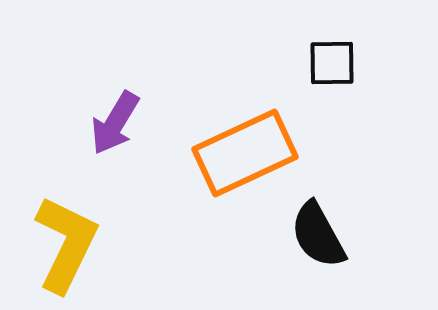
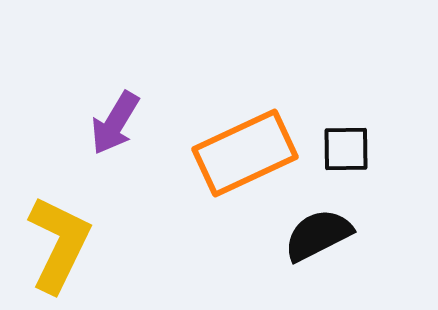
black square: moved 14 px right, 86 px down
black semicircle: rotated 92 degrees clockwise
yellow L-shape: moved 7 px left
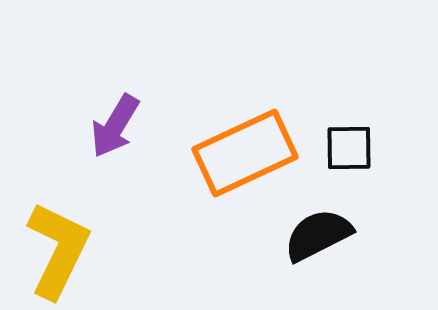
purple arrow: moved 3 px down
black square: moved 3 px right, 1 px up
yellow L-shape: moved 1 px left, 6 px down
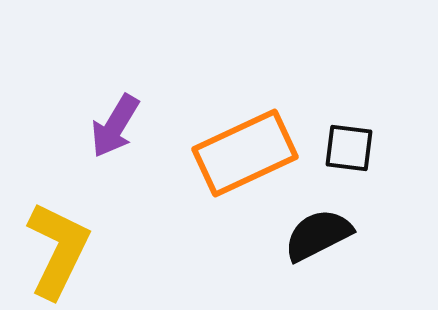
black square: rotated 8 degrees clockwise
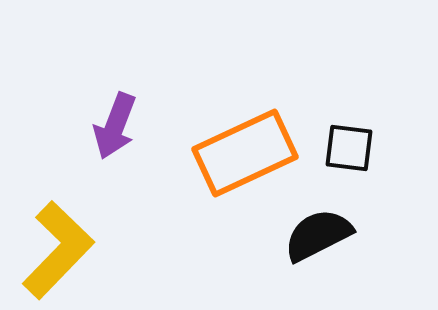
purple arrow: rotated 10 degrees counterclockwise
yellow L-shape: rotated 18 degrees clockwise
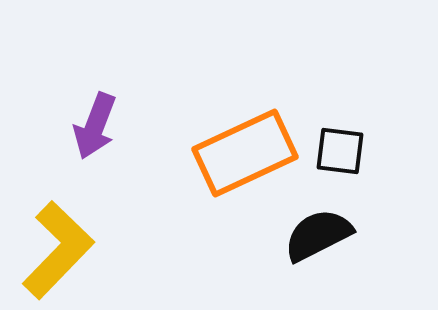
purple arrow: moved 20 px left
black square: moved 9 px left, 3 px down
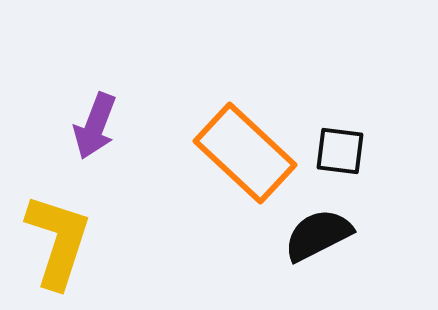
orange rectangle: rotated 68 degrees clockwise
yellow L-shape: moved 9 px up; rotated 26 degrees counterclockwise
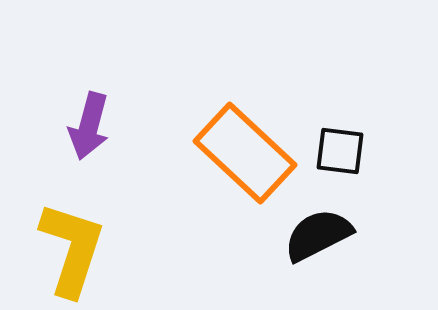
purple arrow: moved 6 px left; rotated 6 degrees counterclockwise
yellow L-shape: moved 14 px right, 8 px down
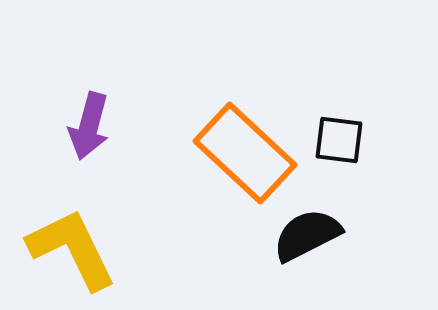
black square: moved 1 px left, 11 px up
black semicircle: moved 11 px left
yellow L-shape: rotated 44 degrees counterclockwise
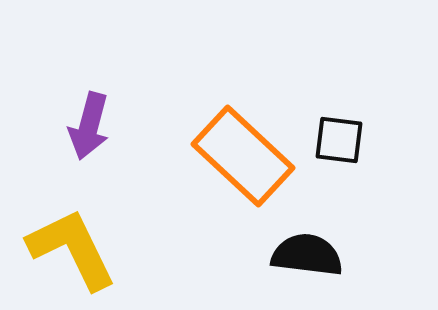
orange rectangle: moved 2 px left, 3 px down
black semicircle: moved 20 px down; rotated 34 degrees clockwise
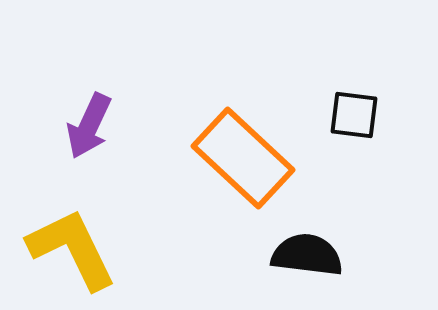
purple arrow: rotated 10 degrees clockwise
black square: moved 15 px right, 25 px up
orange rectangle: moved 2 px down
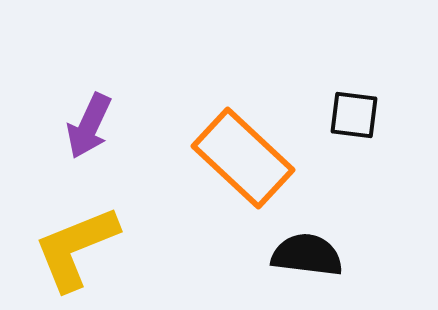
yellow L-shape: moved 4 px right, 1 px up; rotated 86 degrees counterclockwise
